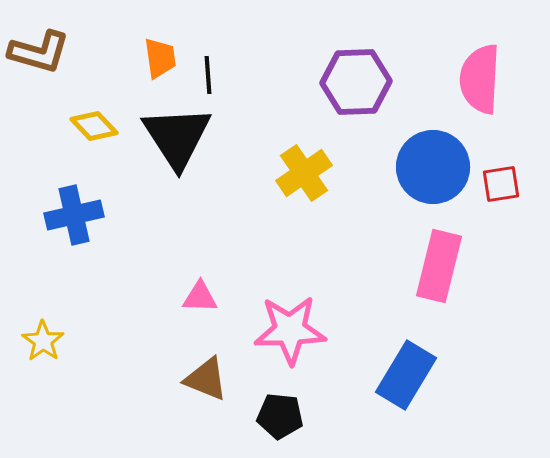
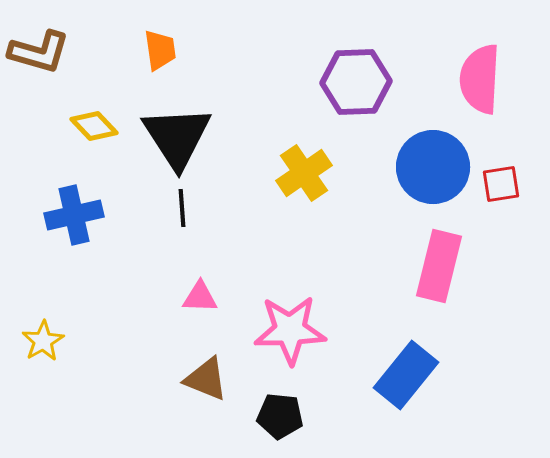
orange trapezoid: moved 8 px up
black line: moved 26 px left, 133 px down
yellow star: rotated 6 degrees clockwise
blue rectangle: rotated 8 degrees clockwise
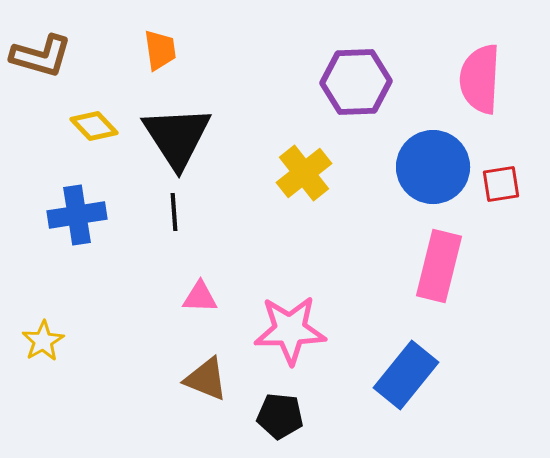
brown L-shape: moved 2 px right, 4 px down
yellow cross: rotated 4 degrees counterclockwise
black line: moved 8 px left, 4 px down
blue cross: moved 3 px right; rotated 4 degrees clockwise
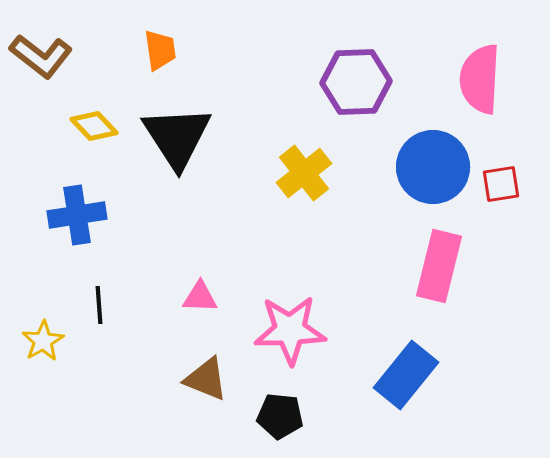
brown L-shape: rotated 22 degrees clockwise
black line: moved 75 px left, 93 px down
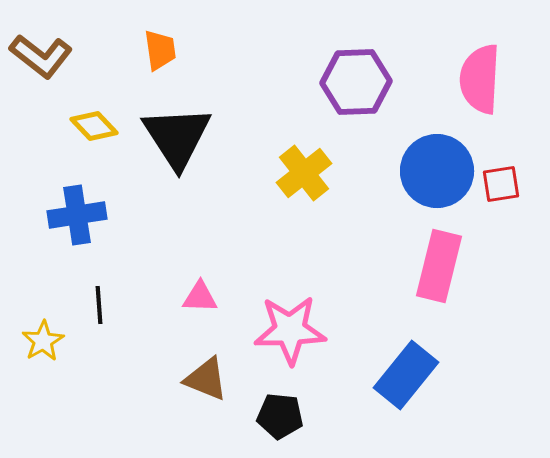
blue circle: moved 4 px right, 4 px down
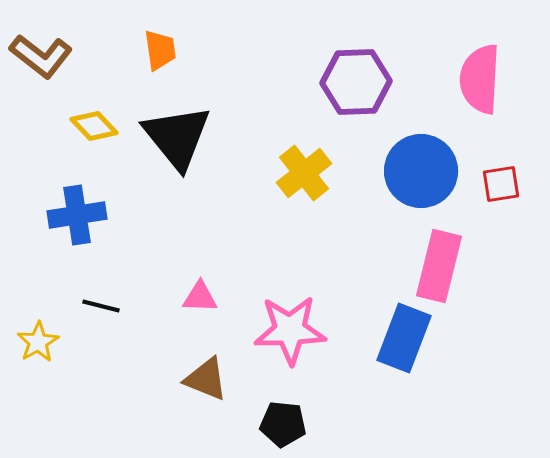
black triangle: rotated 6 degrees counterclockwise
blue circle: moved 16 px left
black line: moved 2 px right, 1 px down; rotated 72 degrees counterclockwise
yellow star: moved 5 px left, 1 px down
blue rectangle: moved 2 px left, 37 px up; rotated 18 degrees counterclockwise
black pentagon: moved 3 px right, 8 px down
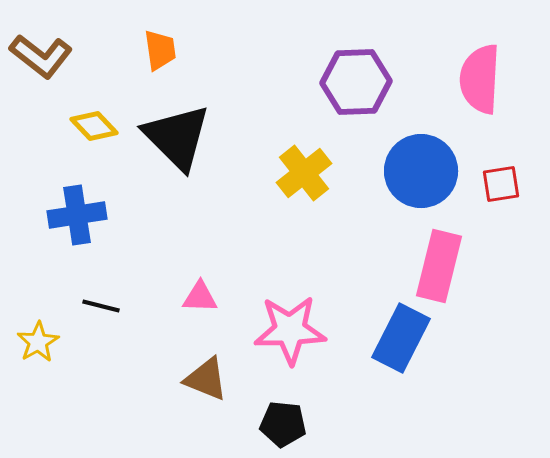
black triangle: rotated 6 degrees counterclockwise
blue rectangle: moved 3 px left; rotated 6 degrees clockwise
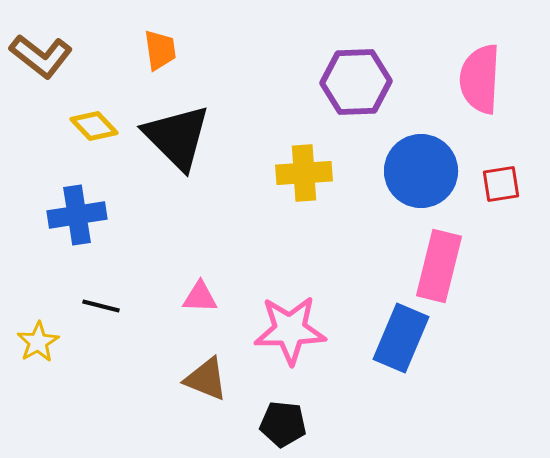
yellow cross: rotated 34 degrees clockwise
blue rectangle: rotated 4 degrees counterclockwise
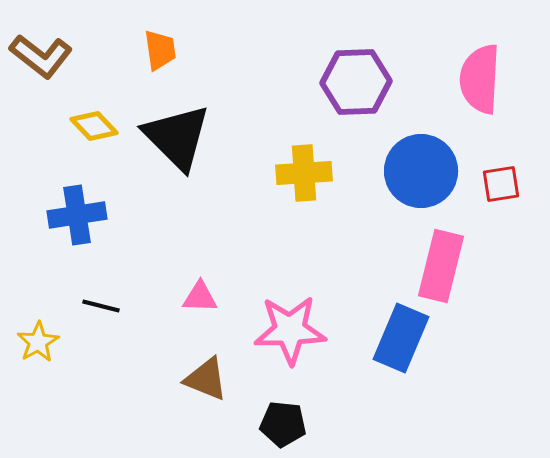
pink rectangle: moved 2 px right
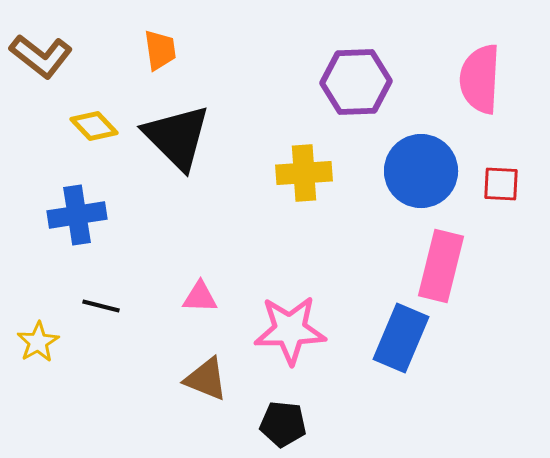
red square: rotated 12 degrees clockwise
